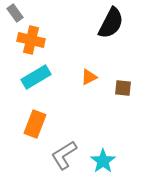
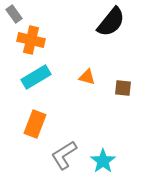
gray rectangle: moved 1 px left, 1 px down
black semicircle: moved 1 px up; rotated 12 degrees clockwise
orange triangle: moved 2 px left; rotated 42 degrees clockwise
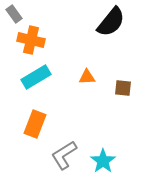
orange triangle: rotated 18 degrees counterclockwise
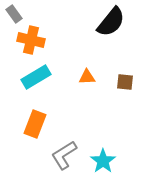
brown square: moved 2 px right, 6 px up
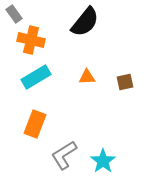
black semicircle: moved 26 px left
brown square: rotated 18 degrees counterclockwise
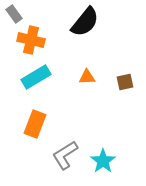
gray L-shape: moved 1 px right
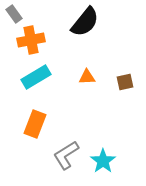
orange cross: rotated 24 degrees counterclockwise
gray L-shape: moved 1 px right
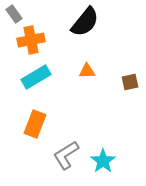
orange triangle: moved 6 px up
brown square: moved 5 px right
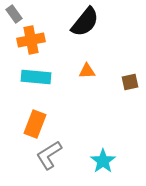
cyan rectangle: rotated 36 degrees clockwise
gray L-shape: moved 17 px left
